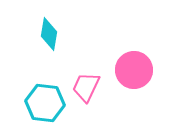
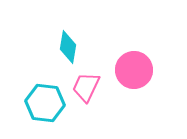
cyan diamond: moved 19 px right, 13 px down
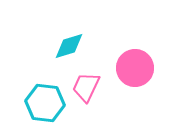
cyan diamond: moved 1 px right, 1 px up; rotated 64 degrees clockwise
pink circle: moved 1 px right, 2 px up
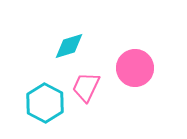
cyan hexagon: rotated 21 degrees clockwise
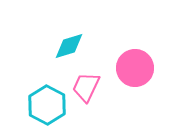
cyan hexagon: moved 2 px right, 2 px down
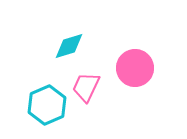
cyan hexagon: rotated 9 degrees clockwise
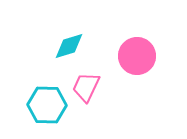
pink circle: moved 2 px right, 12 px up
cyan hexagon: rotated 24 degrees clockwise
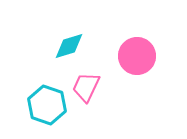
cyan hexagon: rotated 18 degrees clockwise
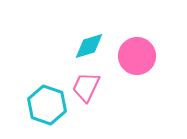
cyan diamond: moved 20 px right
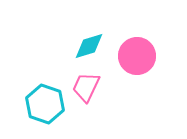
cyan hexagon: moved 2 px left, 1 px up
